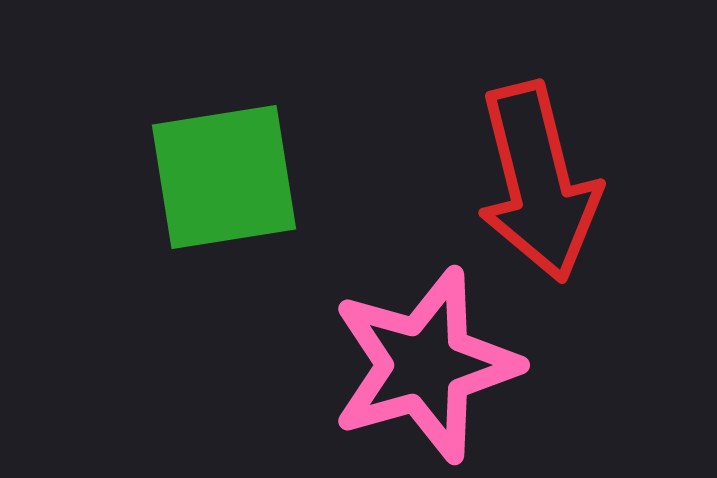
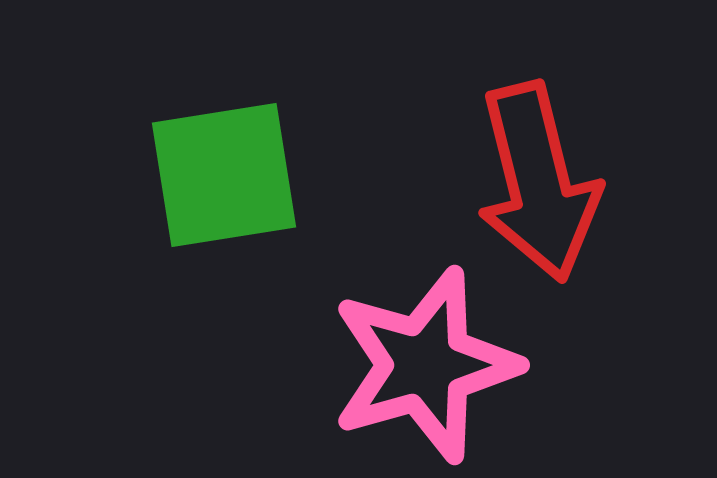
green square: moved 2 px up
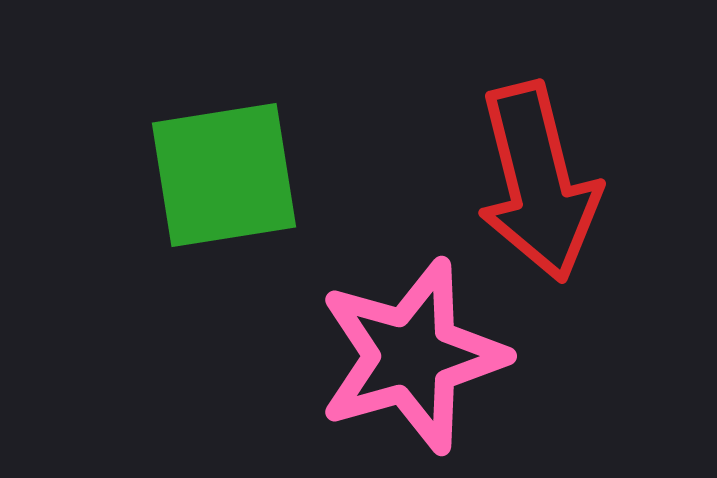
pink star: moved 13 px left, 9 px up
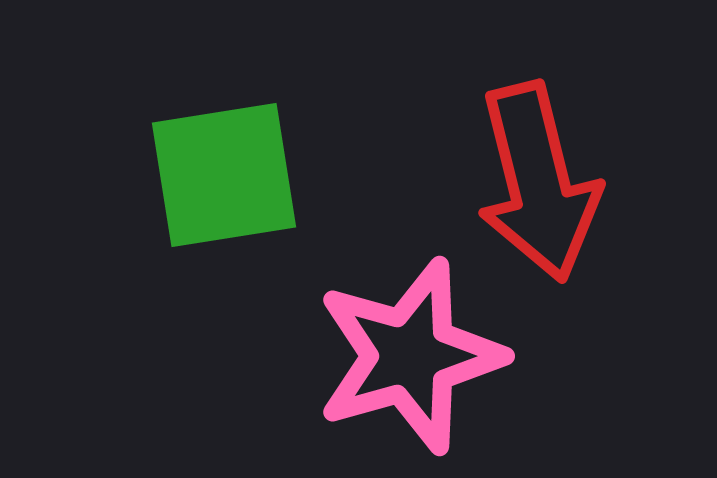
pink star: moved 2 px left
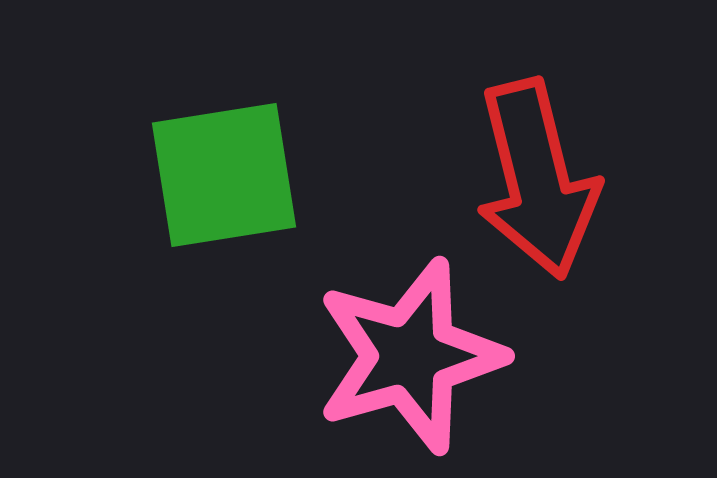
red arrow: moved 1 px left, 3 px up
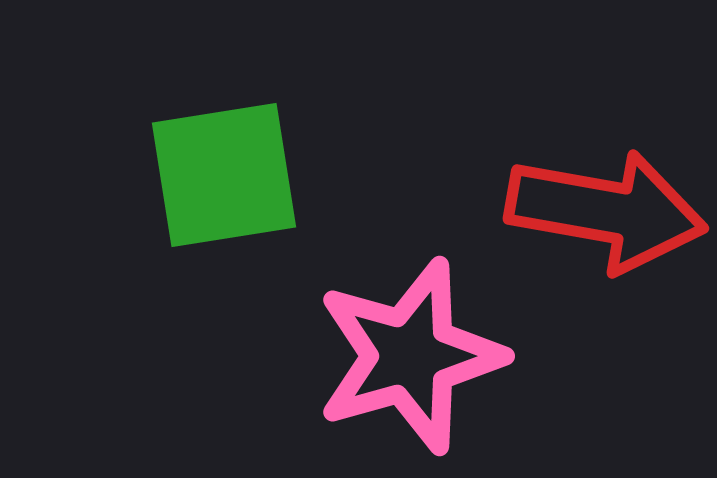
red arrow: moved 69 px right, 32 px down; rotated 66 degrees counterclockwise
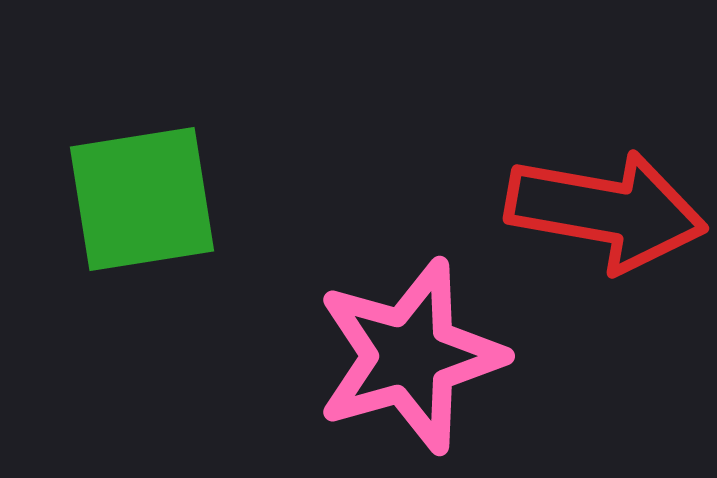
green square: moved 82 px left, 24 px down
